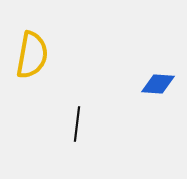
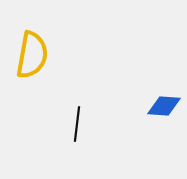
blue diamond: moved 6 px right, 22 px down
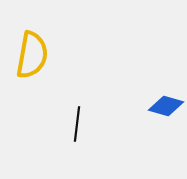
blue diamond: moved 2 px right; rotated 12 degrees clockwise
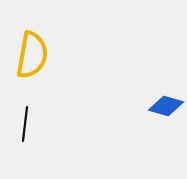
black line: moved 52 px left
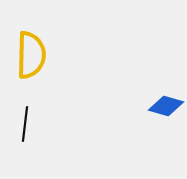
yellow semicircle: moved 1 px left; rotated 9 degrees counterclockwise
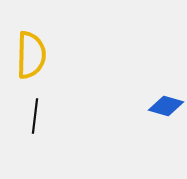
black line: moved 10 px right, 8 px up
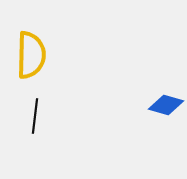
blue diamond: moved 1 px up
